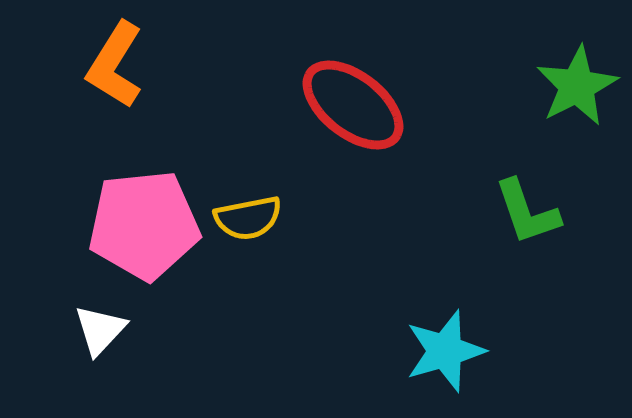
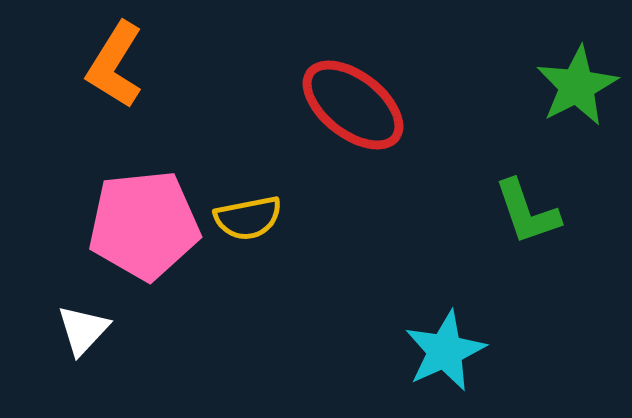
white triangle: moved 17 px left
cyan star: rotated 8 degrees counterclockwise
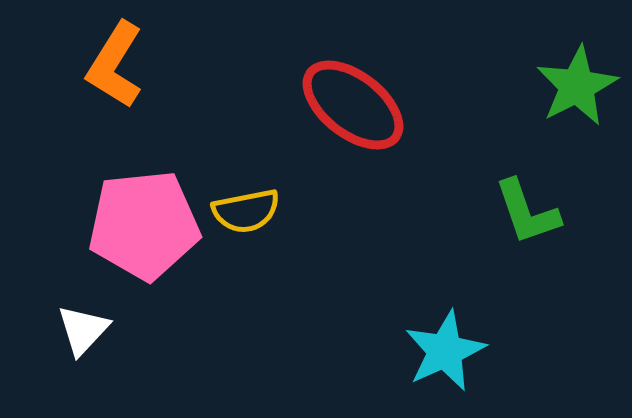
yellow semicircle: moved 2 px left, 7 px up
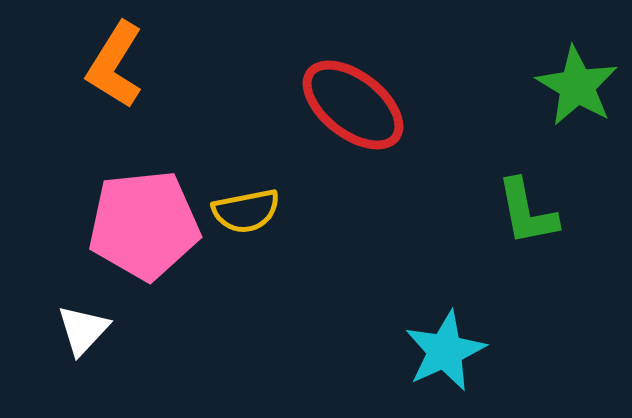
green star: rotated 14 degrees counterclockwise
green L-shape: rotated 8 degrees clockwise
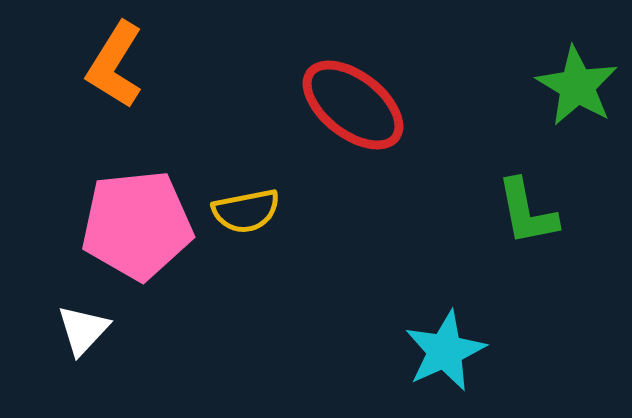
pink pentagon: moved 7 px left
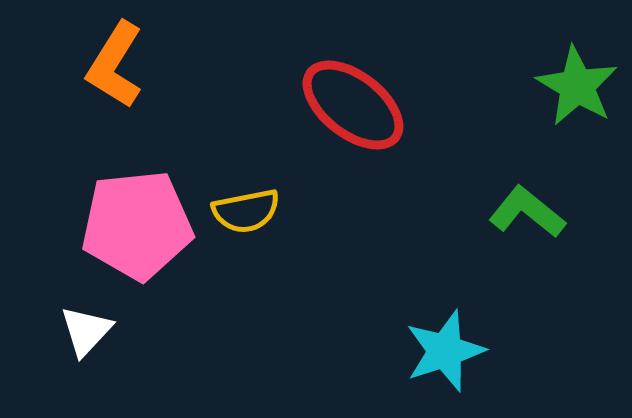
green L-shape: rotated 140 degrees clockwise
white triangle: moved 3 px right, 1 px down
cyan star: rotated 6 degrees clockwise
